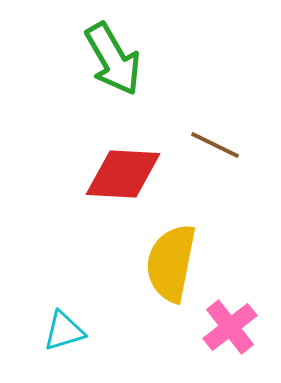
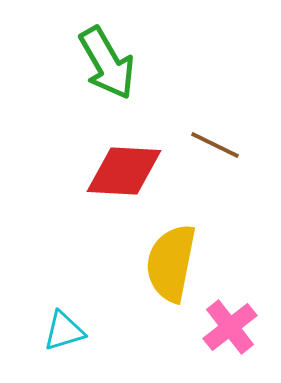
green arrow: moved 6 px left, 4 px down
red diamond: moved 1 px right, 3 px up
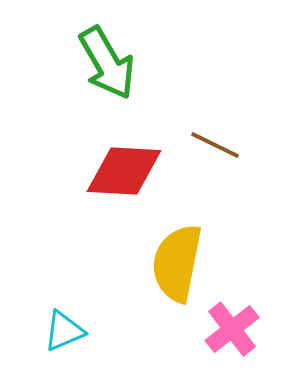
yellow semicircle: moved 6 px right
pink cross: moved 2 px right, 2 px down
cyan triangle: rotated 6 degrees counterclockwise
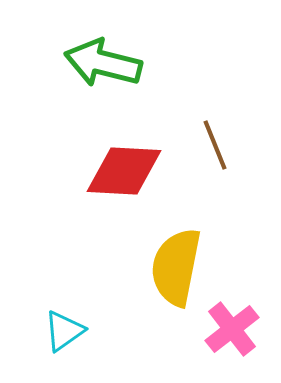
green arrow: moved 4 px left; rotated 134 degrees clockwise
brown line: rotated 42 degrees clockwise
yellow semicircle: moved 1 px left, 4 px down
cyan triangle: rotated 12 degrees counterclockwise
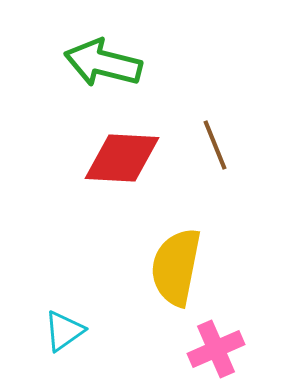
red diamond: moved 2 px left, 13 px up
pink cross: moved 16 px left, 20 px down; rotated 14 degrees clockwise
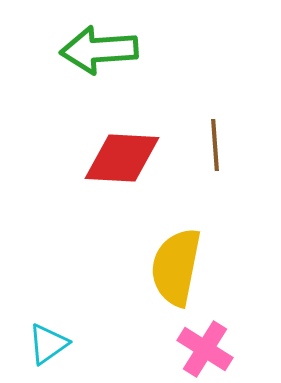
green arrow: moved 4 px left, 13 px up; rotated 18 degrees counterclockwise
brown line: rotated 18 degrees clockwise
cyan triangle: moved 16 px left, 13 px down
pink cross: moved 11 px left; rotated 34 degrees counterclockwise
